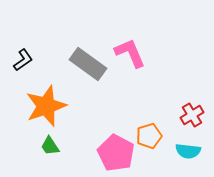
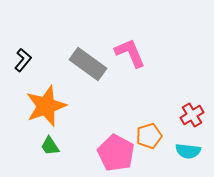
black L-shape: rotated 15 degrees counterclockwise
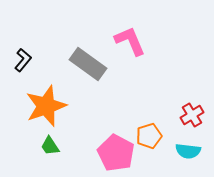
pink L-shape: moved 12 px up
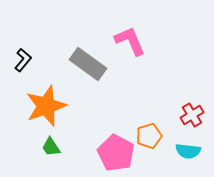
green trapezoid: moved 1 px right, 1 px down
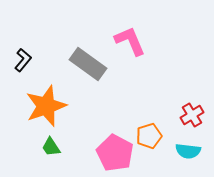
pink pentagon: moved 1 px left
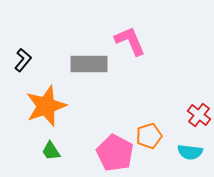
gray rectangle: moved 1 px right; rotated 36 degrees counterclockwise
red cross: moved 7 px right; rotated 20 degrees counterclockwise
green trapezoid: moved 4 px down
cyan semicircle: moved 2 px right, 1 px down
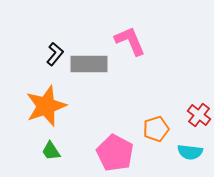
black L-shape: moved 32 px right, 6 px up
orange pentagon: moved 7 px right, 7 px up
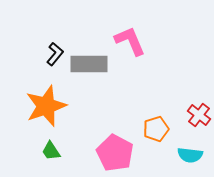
cyan semicircle: moved 3 px down
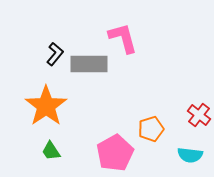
pink L-shape: moved 7 px left, 3 px up; rotated 8 degrees clockwise
orange star: rotated 15 degrees counterclockwise
orange pentagon: moved 5 px left
pink pentagon: rotated 15 degrees clockwise
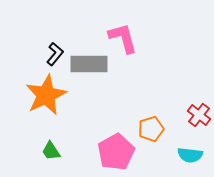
orange star: moved 11 px up; rotated 9 degrees clockwise
pink pentagon: moved 1 px right, 1 px up
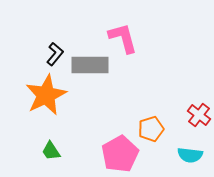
gray rectangle: moved 1 px right, 1 px down
pink pentagon: moved 4 px right, 2 px down
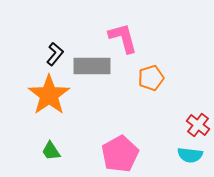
gray rectangle: moved 2 px right, 1 px down
orange star: moved 3 px right; rotated 9 degrees counterclockwise
red cross: moved 1 px left, 10 px down
orange pentagon: moved 51 px up
